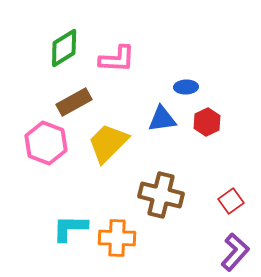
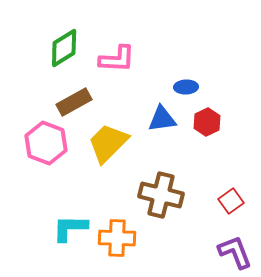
purple L-shape: rotated 63 degrees counterclockwise
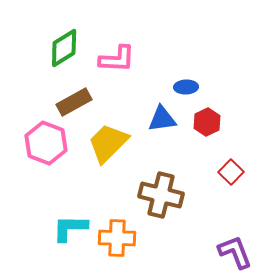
red square: moved 29 px up; rotated 10 degrees counterclockwise
